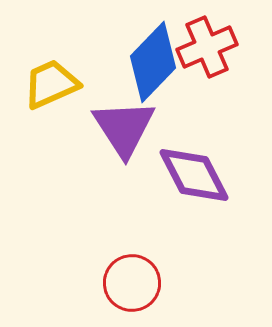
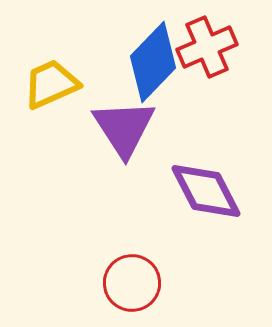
purple diamond: moved 12 px right, 16 px down
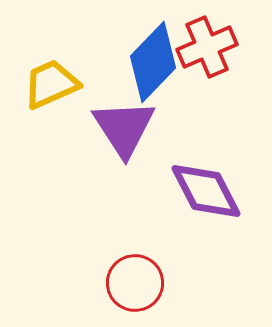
red circle: moved 3 px right
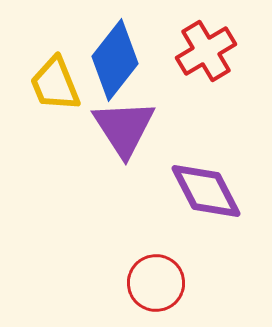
red cross: moved 1 px left, 4 px down; rotated 8 degrees counterclockwise
blue diamond: moved 38 px left, 2 px up; rotated 6 degrees counterclockwise
yellow trapezoid: moved 4 px right; rotated 88 degrees counterclockwise
red circle: moved 21 px right
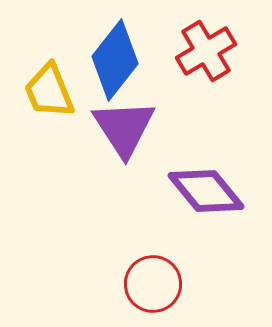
yellow trapezoid: moved 6 px left, 7 px down
purple diamond: rotated 12 degrees counterclockwise
red circle: moved 3 px left, 1 px down
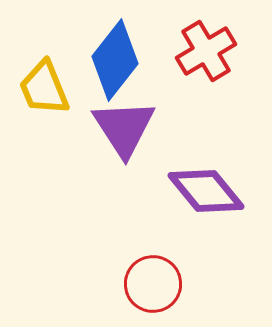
yellow trapezoid: moved 5 px left, 3 px up
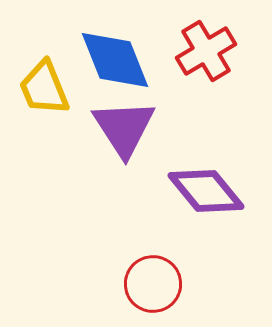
blue diamond: rotated 60 degrees counterclockwise
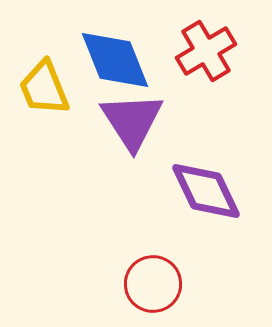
purple triangle: moved 8 px right, 7 px up
purple diamond: rotated 14 degrees clockwise
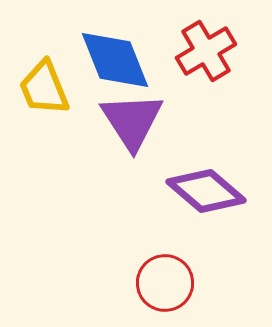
purple diamond: rotated 24 degrees counterclockwise
red circle: moved 12 px right, 1 px up
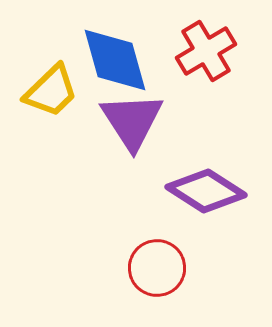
blue diamond: rotated 6 degrees clockwise
yellow trapezoid: moved 7 px right, 3 px down; rotated 112 degrees counterclockwise
purple diamond: rotated 8 degrees counterclockwise
red circle: moved 8 px left, 15 px up
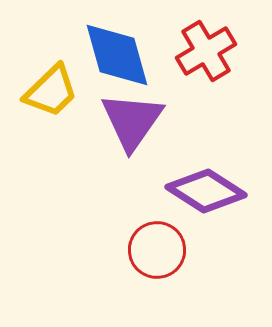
blue diamond: moved 2 px right, 5 px up
purple triangle: rotated 8 degrees clockwise
red circle: moved 18 px up
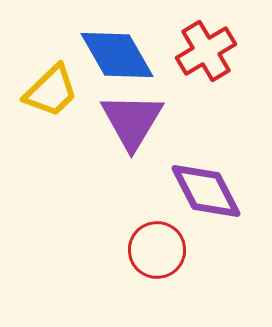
blue diamond: rotated 14 degrees counterclockwise
purple triangle: rotated 4 degrees counterclockwise
purple diamond: rotated 30 degrees clockwise
